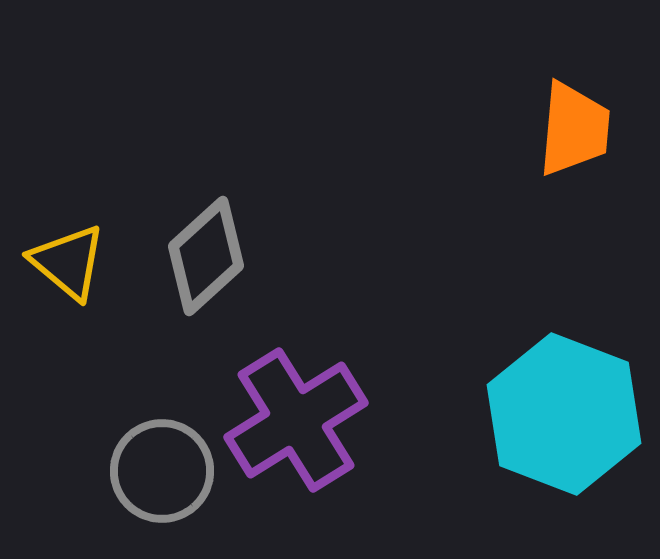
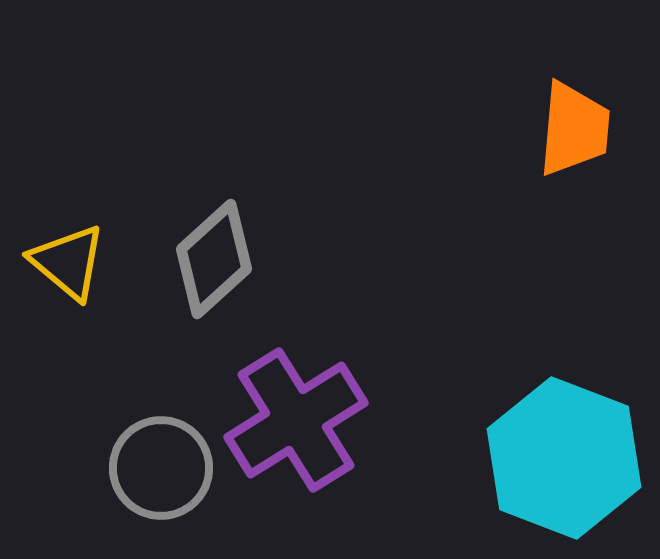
gray diamond: moved 8 px right, 3 px down
cyan hexagon: moved 44 px down
gray circle: moved 1 px left, 3 px up
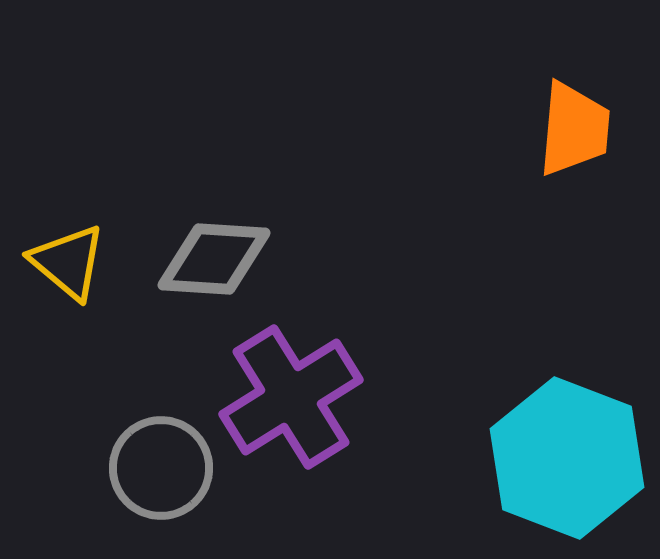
gray diamond: rotated 46 degrees clockwise
purple cross: moved 5 px left, 23 px up
cyan hexagon: moved 3 px right
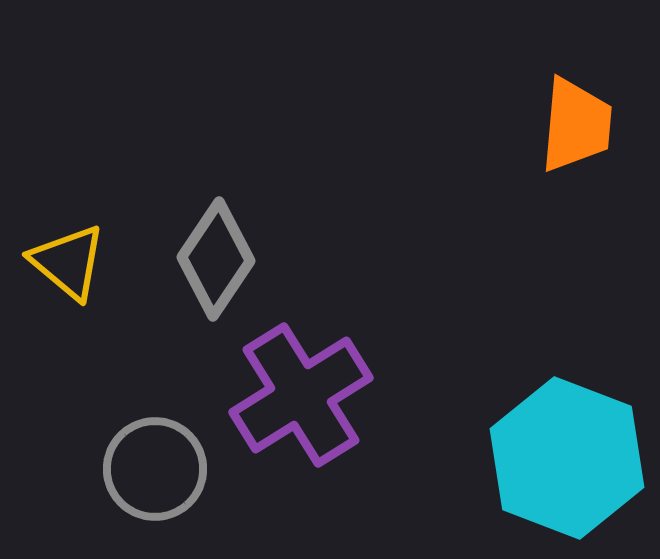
orange trapezoid: moved 2 px right, 4 px up
gray diamond: moved 2 px right; rotated 60 degrees counterclockwise
purple cross: moved 10 px right, 2 px up
gray circle: moved 6 px left, 1 px down
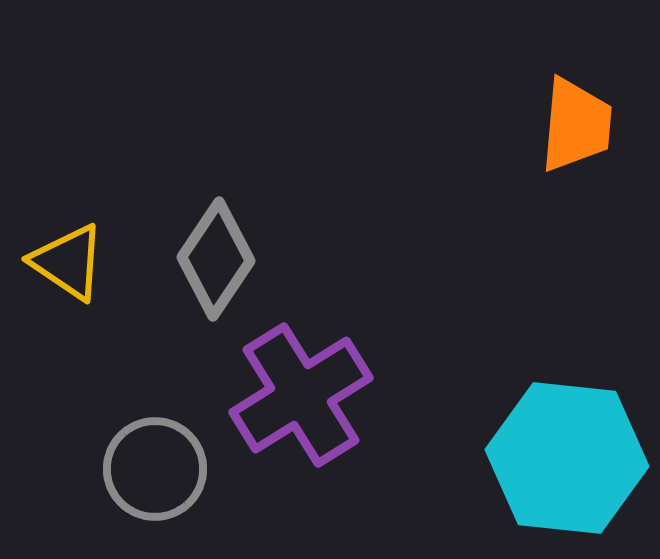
yellow triangle: rotated 6 degrees counterclockwise
cyan hexagon: rotated 15 degrees counterclockwise
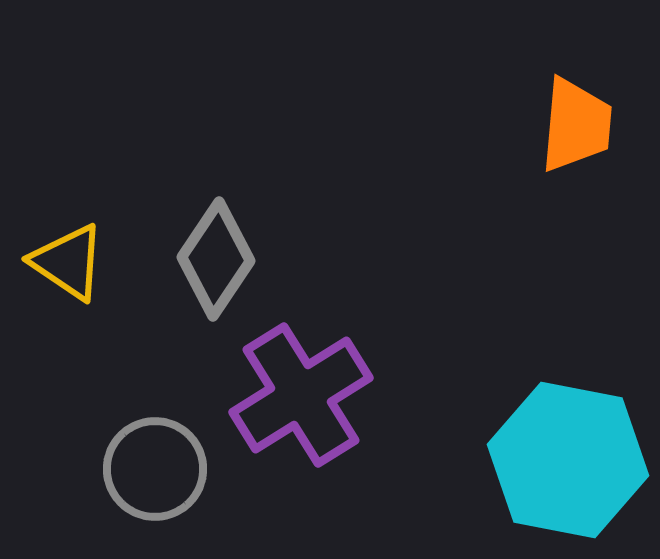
cyan hexagon: moved 1 px right, 2 px down; rotated 5 degrees clockwise
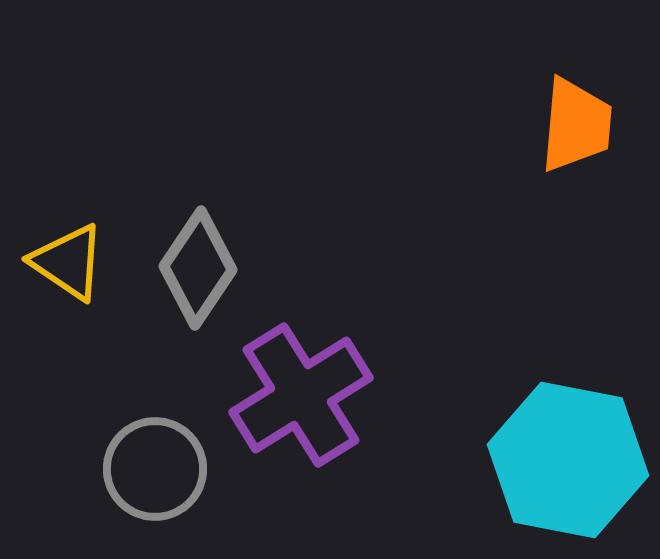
gray diamond: moved 18 px left, 9 px down
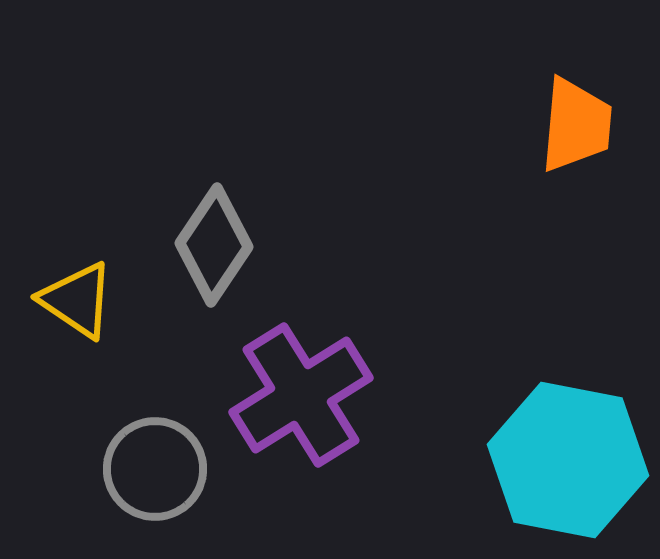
yellow triangle: moved 9 px right, 38 px down
gray diamond: moved 16 px right, 23 px up
